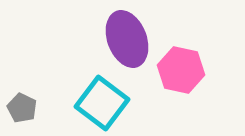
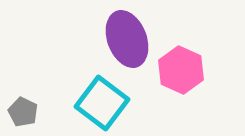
pink hexagon: rotated 12 degrees clockwise
gray pentagon: moved 1 px right, 4 px down
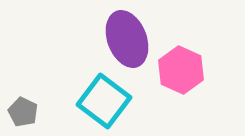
cyan square: moved 2 px right, 2 px up
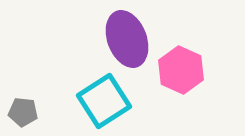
cyan square: rotated 20 degrees clockwise
gray pentagon: rotated 20 degrees counterclockwise
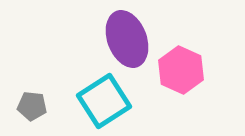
gray pentagon: moved 9 px right, 6 px up
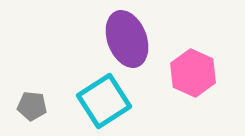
pink hexagon: moved 12 px right, 3 px down
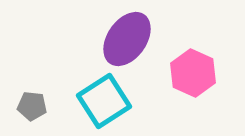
purple ellipse: rotated 56 degrees clockwise
